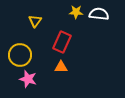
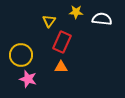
white semicircle: moved 3 px right, 5 px down
yellow triangle: moved 14 px right
yellow circle: moved 1 px right
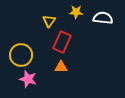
white semicircle: moved 1 px right, 1 px up
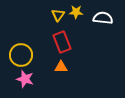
yellow triangle: moved 9 px right, 6 px up
red rectangle: rotated 45 degrees counterclockwise
pink star: moved 3 px left
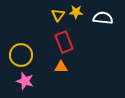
red rectangle: moved 2 px right
pink star: moved 2 px down
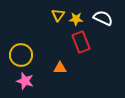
yellow star: moved 7 px down
white semicircle: rotated 18 degrees clockwise
red rectangle: moved 17 px right
orange triangle: moved 1 px left, 1 px down
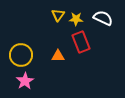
orange triangle: moved 2 px left, 12 px up
pink star: rotated 24 degrees clockwise
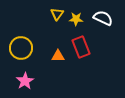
yellow triangle: moved 1 px left, 1 px up
red rectangle: moved 5 px down
yellow circle: moved 7 px up
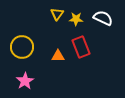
yellow circle: moved 1 px right, 1 px up
